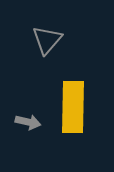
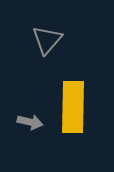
gray arrow: moved 2 px right
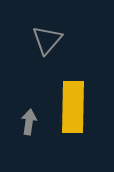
gray arrow: moved 1 px left; rotated 95 degrees counterclockwise
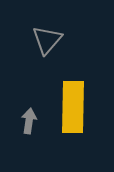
gray arrow: moved 1 px up
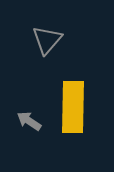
gray arrow: rotated 65 degrees counterclockwise
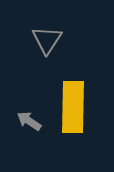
gray triangle: rotated 8 degrees counterclockwise
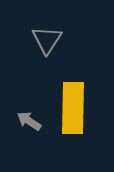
yellow rectangle: moved 1 px down
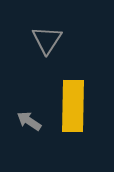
yellow rectangle: moved 2 px up
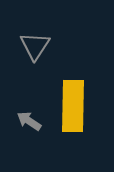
gray triangle: moved 12 px left, 6 px down
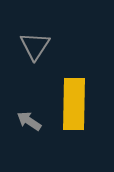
yellow rectangle: moved 1 px right, 2 px up
